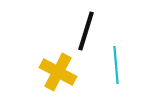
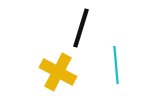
black line: moved 5 px left, 3 px up
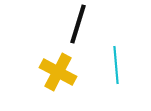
black line: moved 3 px left, 4 px up
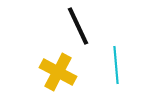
black line: moved 2 px down; rotated 42 degrees counterclockwise
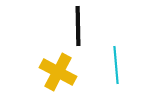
black line: rotated 24 degrees clockwise
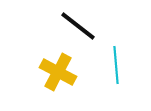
black line: rotated 51 degrees counterclockwise
